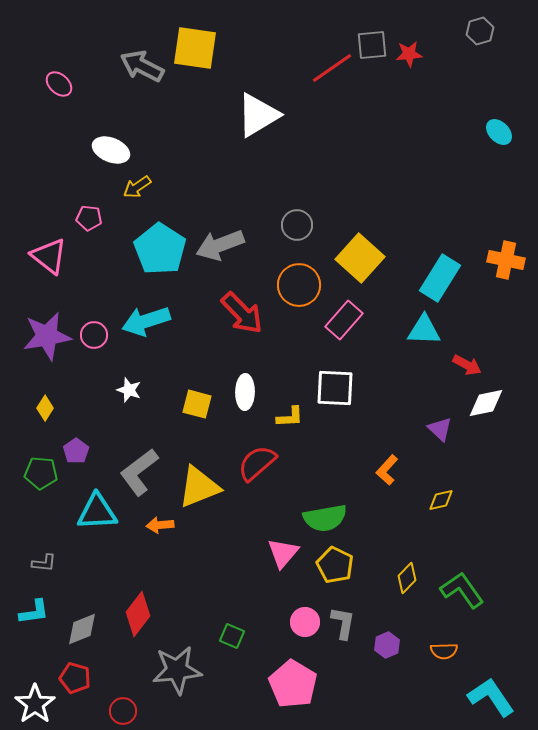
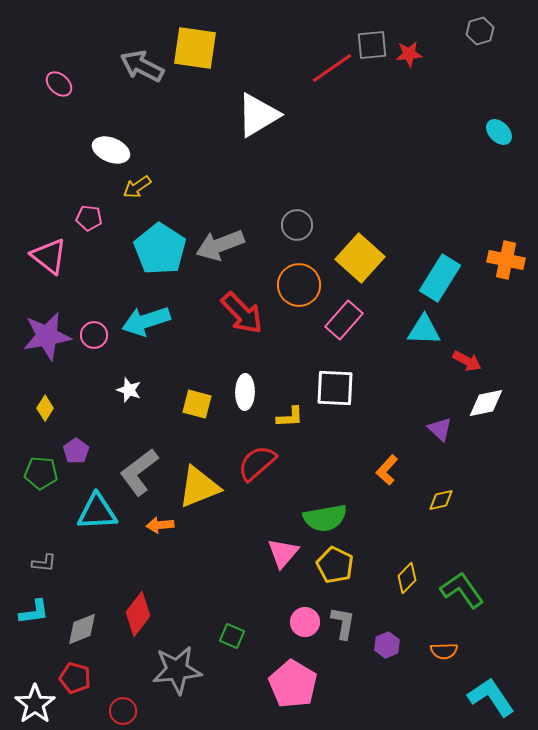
red arrow at (467, 365): moved 4 px up
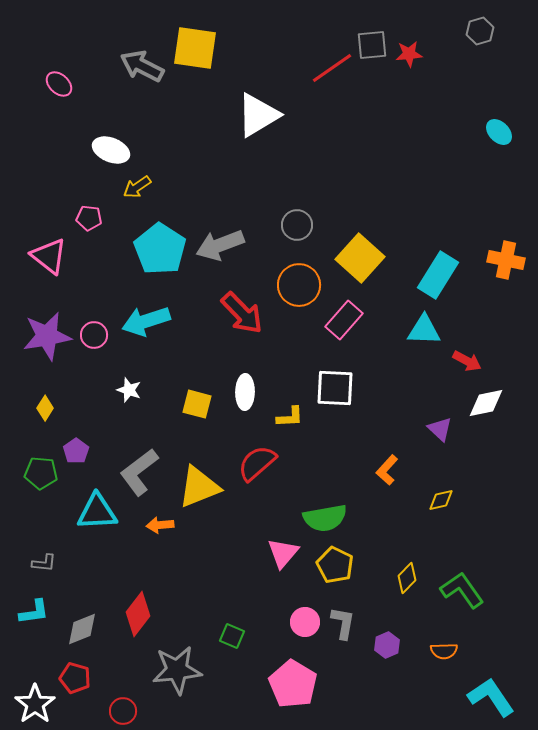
cyan rectangle at (440, 278): moved 2 px left, 3 px up
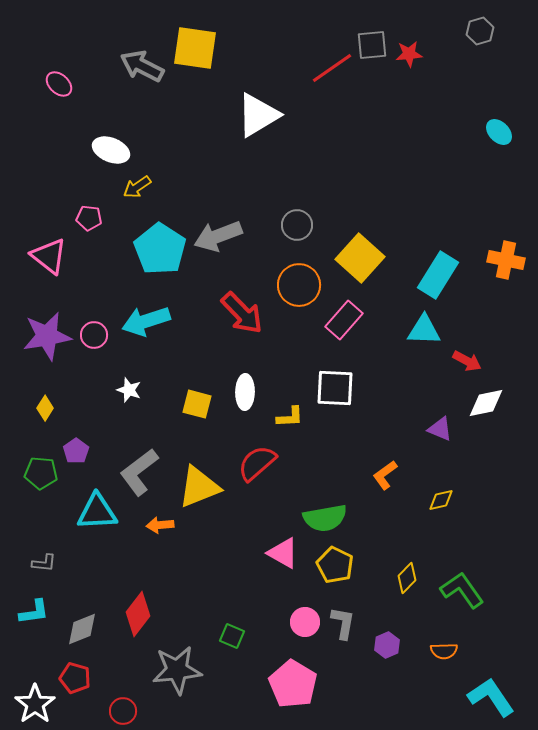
gray arrow at (220, 245): moved 2 px left, 9 px up
purple triangle at (440, 429): rotated 20 degrees counterclockwise
orange L-shape at (387, 470): moved 2 px left, 5 px down; rotated 12 degrees clockwise
pink triangle at (283, 553): rotated 40 degrees counterclockwise
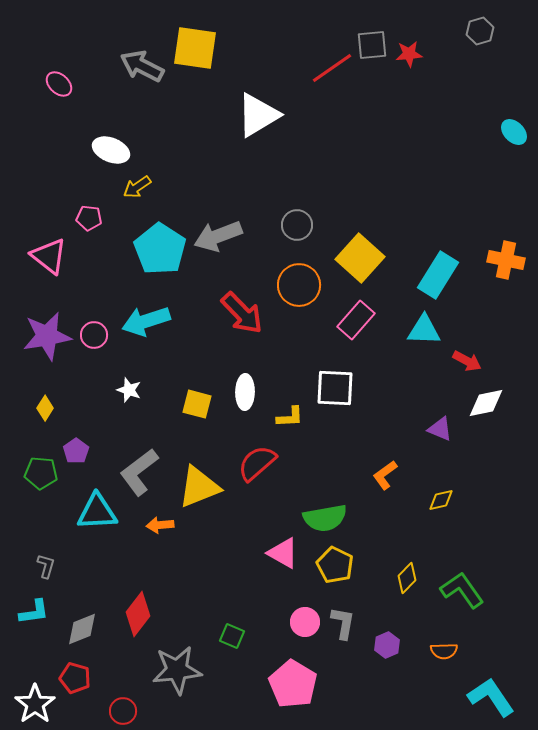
cyan ellipse at (499, 132): moved 15 px right
pink rectangle at (344, 320): moved 12 px right
gray L-shape at (44, 563): moved 2 px right, 3 px down; rotated 80 degrees counterclockwise
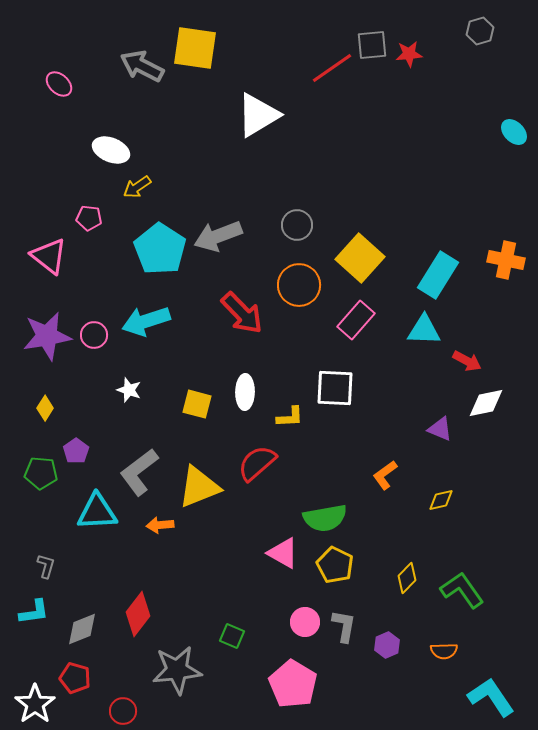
gray L-shape at (343, 623): moved 1 px right, 3 px down
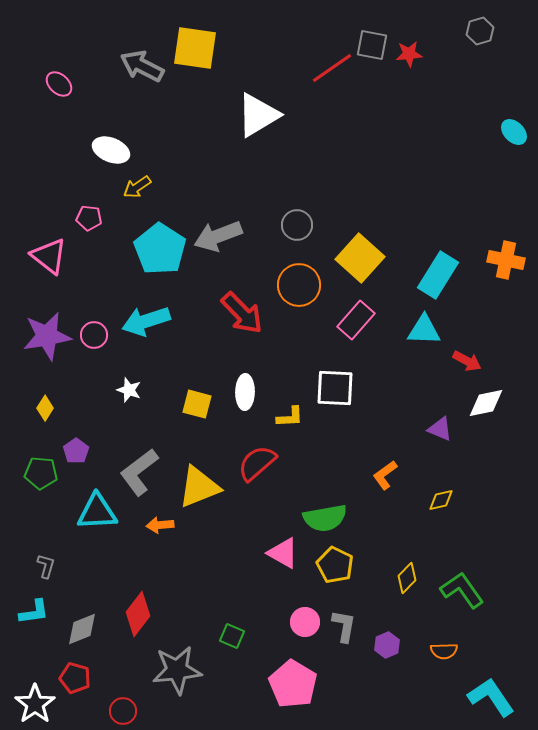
gray square at (372, 45): rotated 16 degrees clockwise
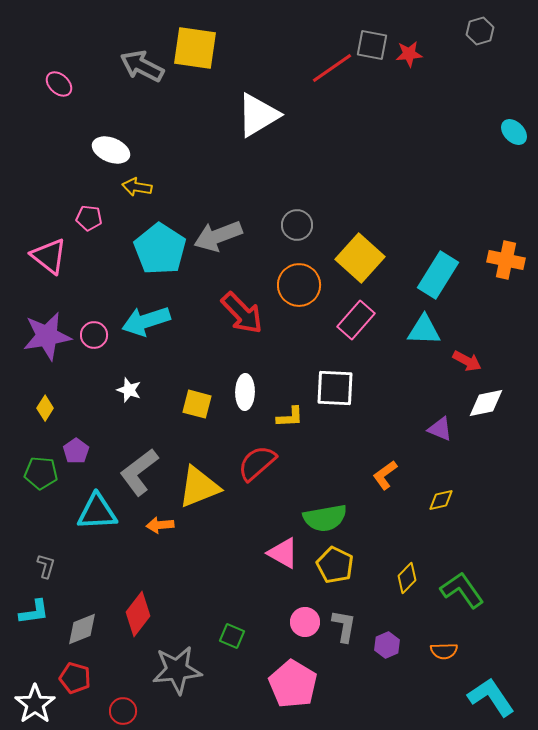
yellow arrow at (137, 187): rotated 44 degrees clockwise
